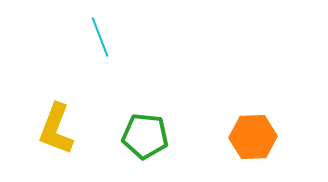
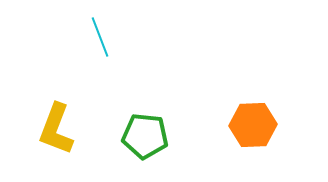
orange hexagon: moved 12 px up
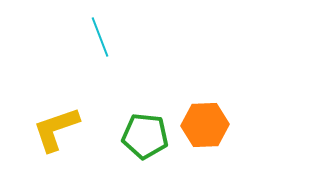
orange hexagon: moved 48 px left
yellow L-shape: rotated 50 degrees clockwise
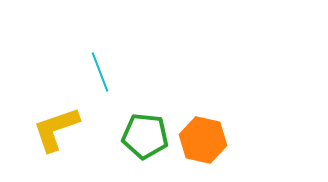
cyan line: moved 35 px down
orange hexagon: moved 2 px left, 15 px down; rotated 15 degrees clockwise
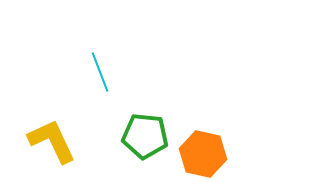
yellow L-shape: moved 4 px left, 12 px down; rotated 84 degrees clockwise
orange hexagon: moved 14 px down
